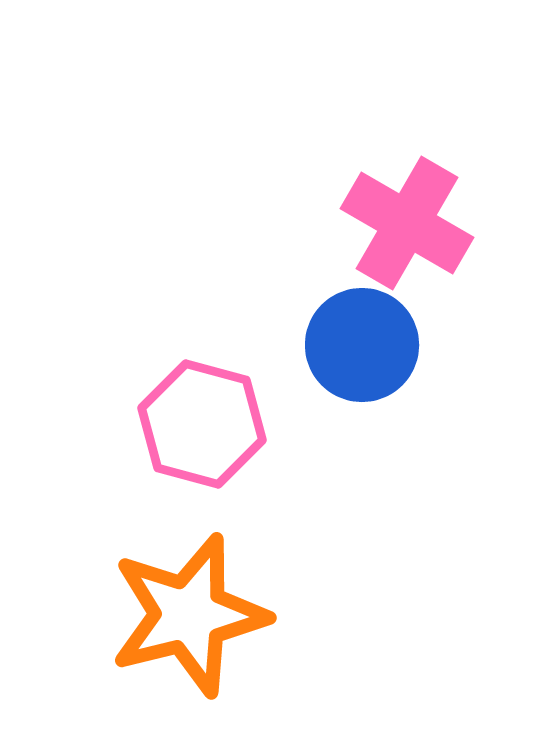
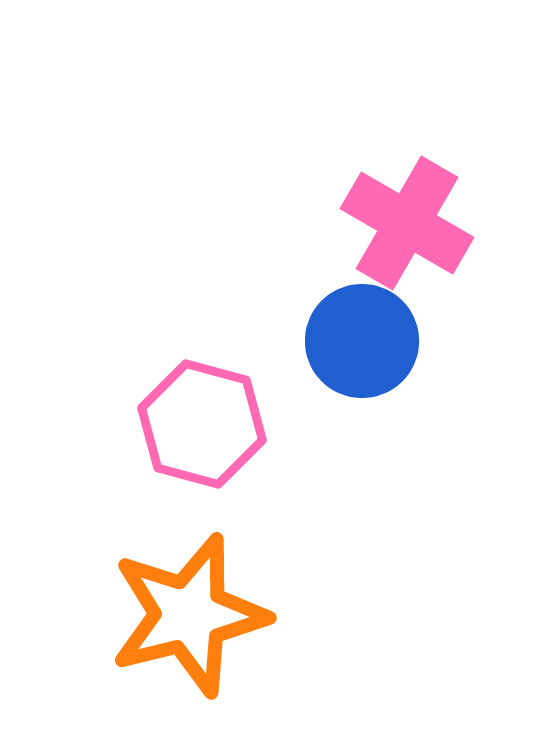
blue circle: moved 4 px up
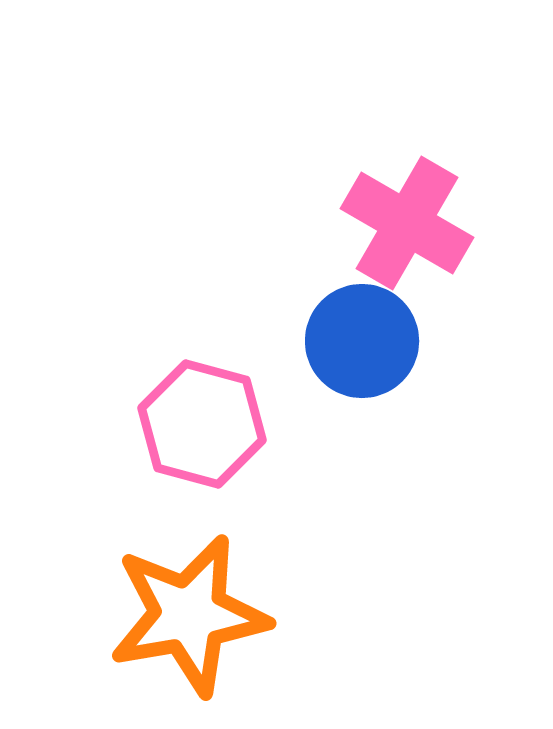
orange star: rotated 4 degrees clockwise
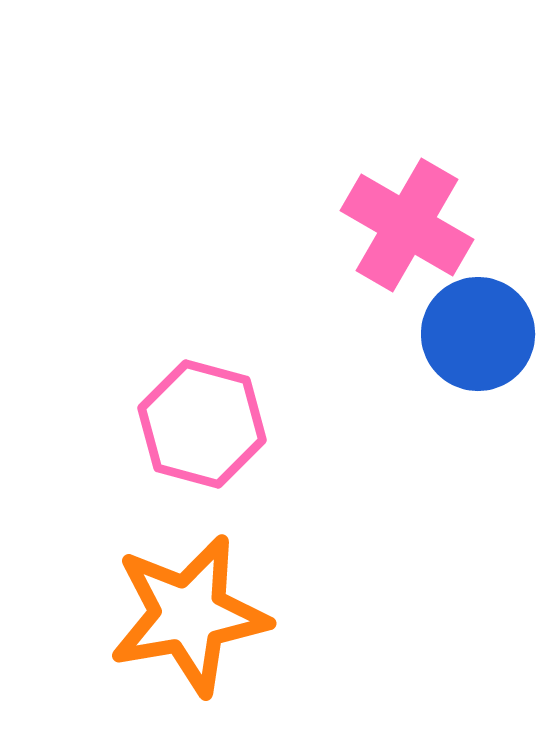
pink cross: moved 2 px down
blue circle: moved 116 px right, 7 px up
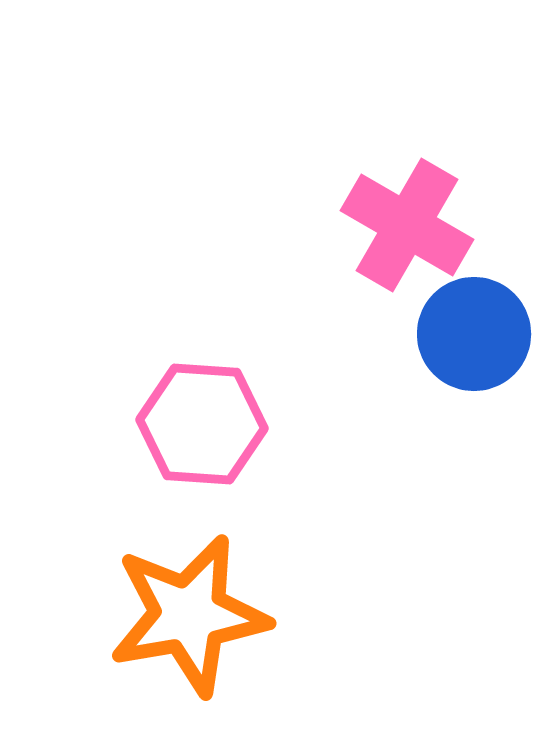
blue circle: moved 4 px left
pink hexagon: rotated 11 degrees counterclockwise
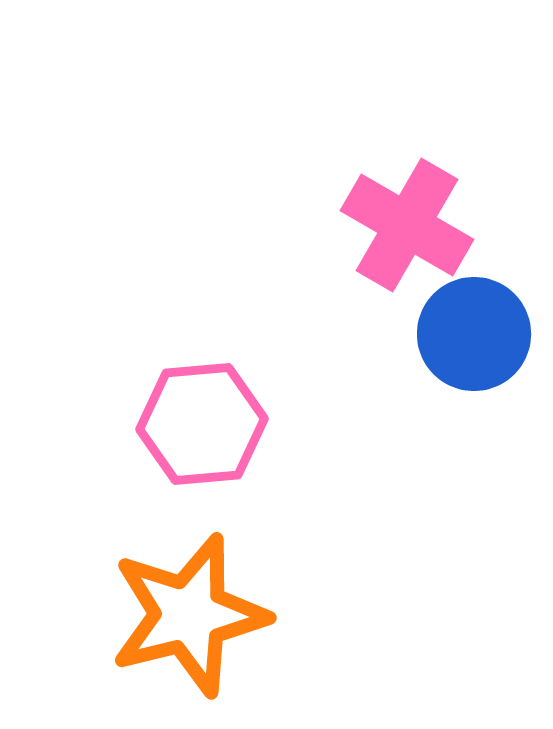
pink hexagon: rotated 9 degrees counterclockwise
orange star: rotated 4 degrees counterclockwise
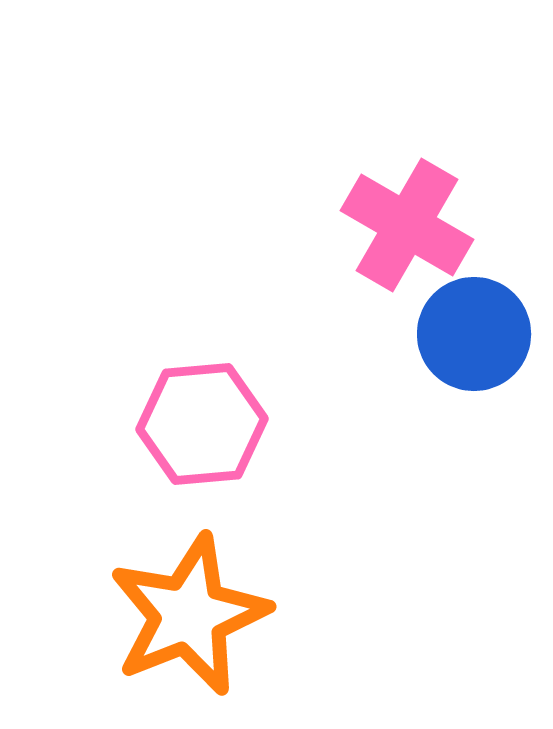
orange star: rotated 8 degrees counterclockwise
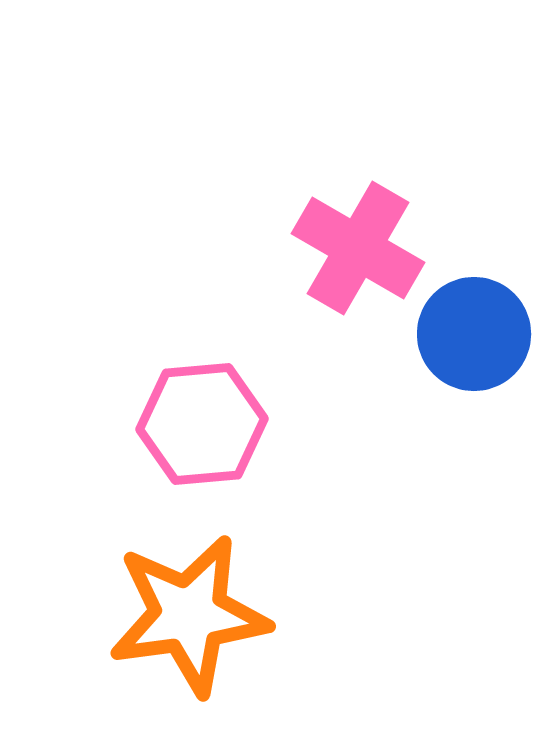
pink cross: moved 49 px left, 23 px down
orange star: rotated 14 degrees clockwise
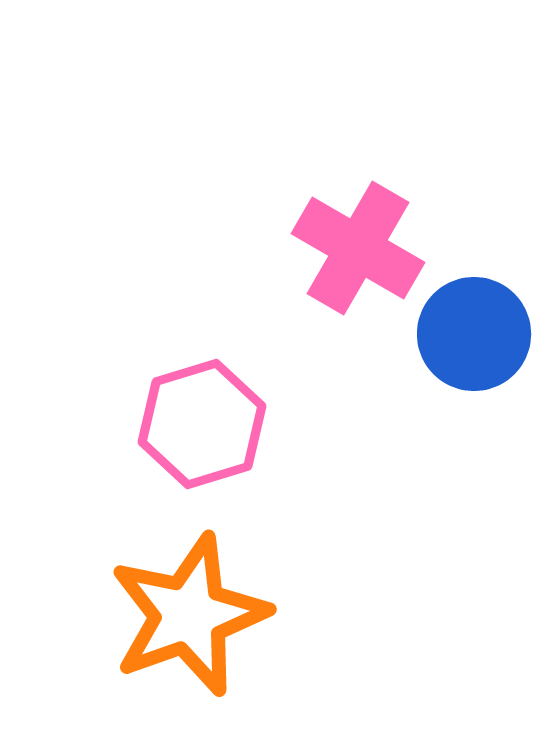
pink hexagon: rotated 12 degrees counterclockwise
orange star: rotated 12 degrees counterclockwise
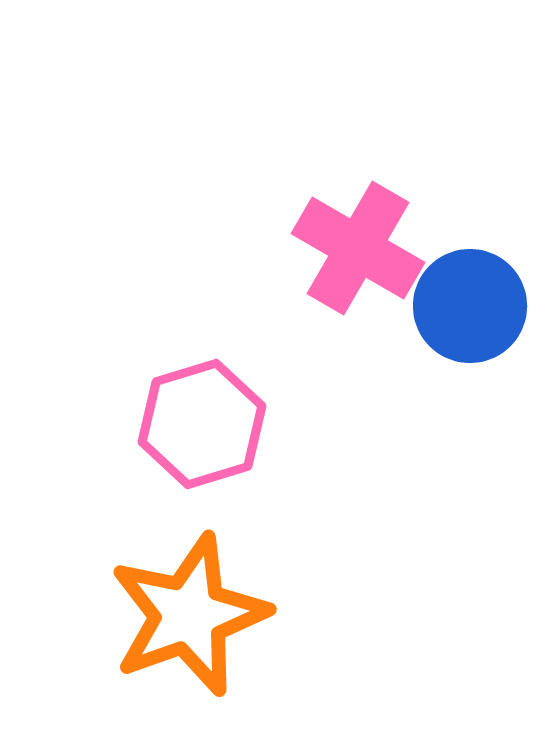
blue circle: moved 4 px left, 28 px up
